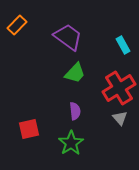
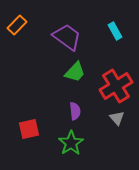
purple trapezoid: moved 1 px left
cyan rectangle: moved 8 px left, 14 px up
green trapezoid: moved 1 px up
red cross: moved 3 px left, 2 px up
gray triangle: moved 3 px left
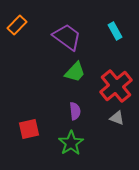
red cross: rotated 8 degrees counterclockwise
gray triangle: rotated 28 degrees counterclockwise
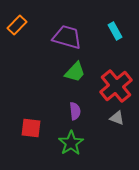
purple trapezoid: rotated 20 degrees counterclockwise
red square: moved 2 px right, 1 px up; rotated 20 degrees clockwise
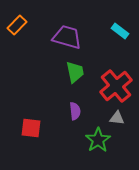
cyan rectangle: moved 5 px right; rotated 24 degrees counterclockwise
green trapezoid: rotated 55 degrees counterclockwise
gray triangle: rotated 14 degrees counterclockwise
green star: moved 27 px right, 3 px up
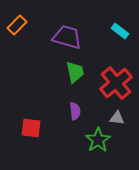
red cross: moved 3 px up
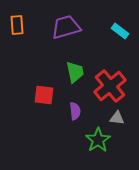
orange rectangle: rotated 48 degrees counterclockwise
purple trapezoid: moved 1 px left, 10 px up; rotated 32 degrees counterclockwise
red cross: moved 6 px left, 3 px down
red square: moved 13 px right, 33 px up
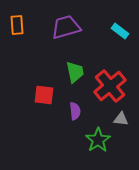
gray triangle: moved 4 px right, 1 px down
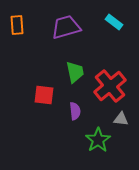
cyan rectangle: moved 6 px left, 9 px up
